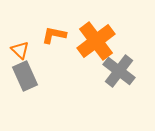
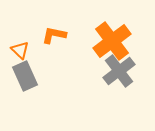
orange cross: moved 16 px right
gray cross: rotated 16 degrees clockwise
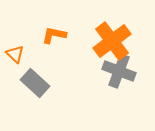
orange triangle: moved 5 px left, 4 px down
gray cross: rotated 32 degrees counterclockwise
gray rectangle: moved 10 px right, 7 px down; rotated 24 degrees counterclockwise
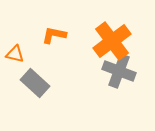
orange triangle: rotated 30 degrees counterclockwise
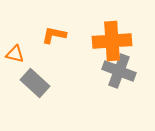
orange cross: rotated 33 degrees clockwise
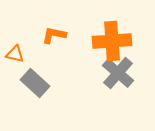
gray cross: moved 1 px left, 2 px down; rotated 20 degrees clockwise
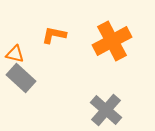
orange cross: rotated 24 degrees counterclockwise
gray cross: moved 12 px left, 37 px down
gray rectangle: moved 14 px left, 5 px up
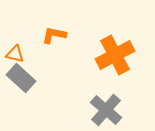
orange cross: moved 3 px right, 14 px down
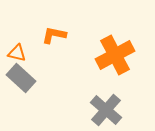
orange triangle: moved 2 px right, 1 px up
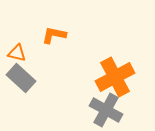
orange cross: moved 22 px down
gray cross: rotated 12 degrees counterclockwise
